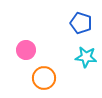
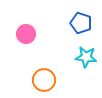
pink circle: moved 16 px up
orange circle: moved 2 px down
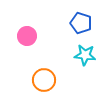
pink circle: moved 1 px right, 2 px down
cyan star: moved 1 px left, 2 px up
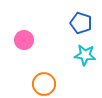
pink circle: moved 3 px left, 4 px down
orange circle: moved 4 px down
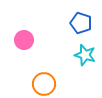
cyan star: rotated 10 degrees clockwise
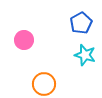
blue pentagon: rotated 25 degrees clockwise
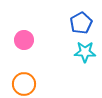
cyan star: moved 3 px up; rotated 15 degrees counterclockwise
orange circle: moved 20 px left
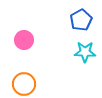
blue pentagon: moved 3 px up
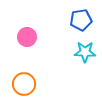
blue pentagon: rotated 20 degrees clockwise
pink circle: moved 3 px right, 3 px up
